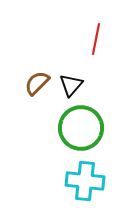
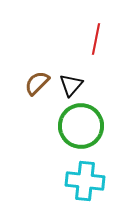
green circle: moved 2 px up
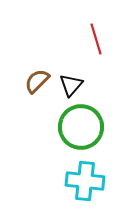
red line: rotated 28 degrees counterclockwise
brown semicircle: moved 2 px up
green circle: moved 1 px down
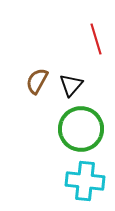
brown semicircle: rotated 16 degrees counterclockwise
green circle: moved 2 px down
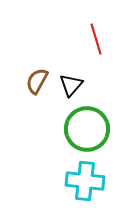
green circle: moved 6 px right
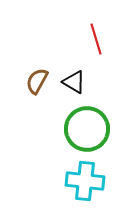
black triangle: moved 3 px right, 3 px up; rotated 40 degrees counterclockwise
